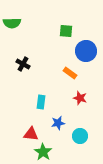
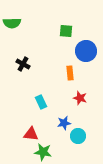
orange rectangle: rotated 48 degrees clockwise
cyan rectangle: rotated 32 degrees counterclockwise
blue star: moved 6 px right
cyan circle: moved 2 px left
green star: rotated 24 degrees counterclockwise
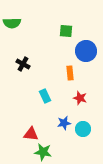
cyan rectangle: moved 4 px right, 6 px up
cyan circle: moved 5 px right, 7 px up
